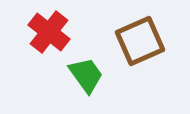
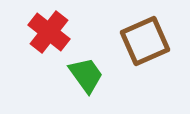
brown square: moved 5 px right
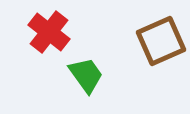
brown square: moved 16 px right
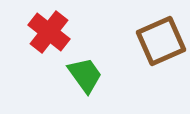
green trapezoid: moved 1 px left
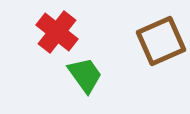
red cross: moved 8 px right
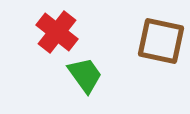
brown square: rotated 36 degrees clockwise
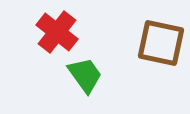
brown square: moved 2 px down
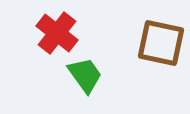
red cross: moved 1 px down
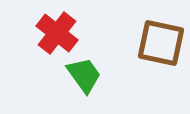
green trapezoid: moved 1 px left
